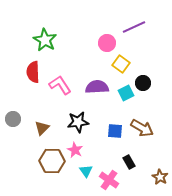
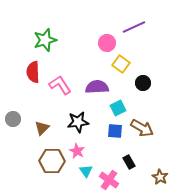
green star: rotated 25 degrees clockwise
cyan square: moved 8 px left, 15 px down
pink star: moved 2 px right, 1 px down
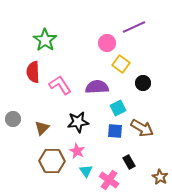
green star: rotated 20 degrees counterclockwise
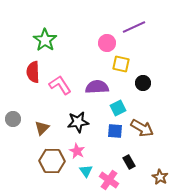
yellow square: rotated 24 degrees counterclockwise
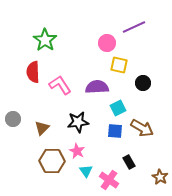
yellow square: moved 2 px left, 1 px down
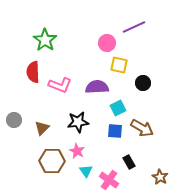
pink L-shape: rotated 145 degrees clockwise
gray circle: moved 1 px right, 1 px down
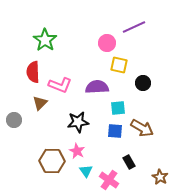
cyan square: rotated 21 degrees clockwise
brown triangle: moved 2 px left, 25 px up
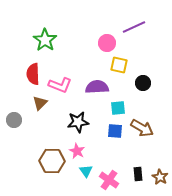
red semicircle: moved 2 px down
black rectangle: moved 9 px right, 12 px down; rotated 24 degrees clockwise
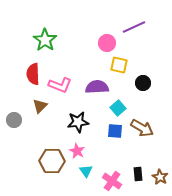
brown triangle: moved 3 px down
cyan square: rotated 35 degrees counterclockwise
pink cross: moved 3 px right, 1 px down
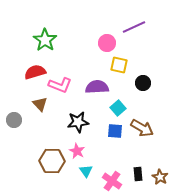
red semicircle: moved 2 px right, 2 px up; rotated 75 degrees clockwise
brown triangle: moved 2 px up; rotated 28 degrees counterclockwise
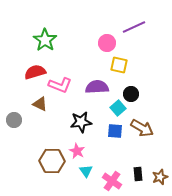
black circle: moved 12 px left, 11 px down
brown triangle: rotated 21 degrees counterclockwise
black star: moved 3 px right
brown star: rotated 21 degrees clockwise
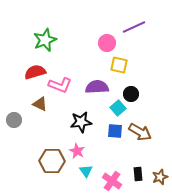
green star: rotated 15 degrees clockwise
brown arrow: moved 2 px left, 4 px down
